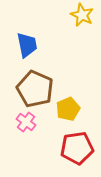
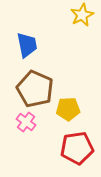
yellow star: rotated 20 degrees clockwise
yellow pentagon: rotated 20 degrees clockwise
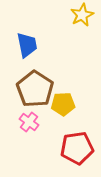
brown pentagon: rotated 9 degrees clockwise
yellow pentagon: moved 5 px left, 5 px up
pink cross: moved 3 px right
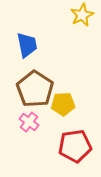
red pentagon: moved 2 px left, 2 px up
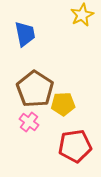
blue trapezoid: moved 2 px left, 11 px up
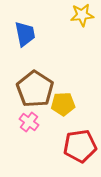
yellow star: rotated 20 degrees clockwise
red pentagon: moved 5 px right
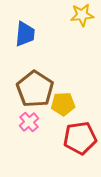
blue trapezoid: rotated 16 degrees clockwise
pink cross: rotated 12 degrees clockwise
red pentagon: moved 8 px up
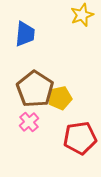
yellow star: rotated 15 degrees counterclockwise
yellow pentagon: moved 3 px left, 6 px up; rotated 10 degrees counterclockwise
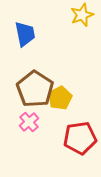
blue trapezoid: rotated 16 degrees counterclockwise
yellow pentagon: rotated 15 degrees counterclockwise
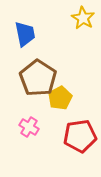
yellow star: moved 1 px right, 3 px down; rotated 20 degrees counterclockwise
brown pentagon: moved 3 px right, 11 px up
pink cross: moved 5 px down; rotated 18 degrees counterclockwise
red pentagon: moved 2 px up
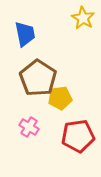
yellow pentagon: rotated 20 degrees clockwise
red pentagon: moved 2 px left
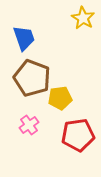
blue trapezoid: moved 1 px left, 4 px down; rotated 8 degrees counterclockwise
brown pentagon: moved 6 px left; rotated 12 degrees counterclockwise
pink cross: moved 2 px up; rotated 24 degrees clockwise
red pentagon: moved 1 px up
